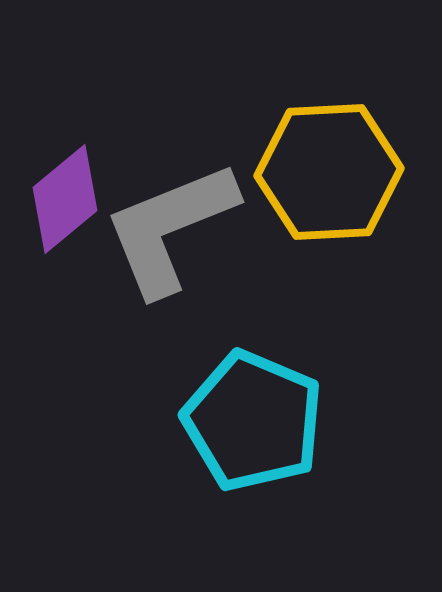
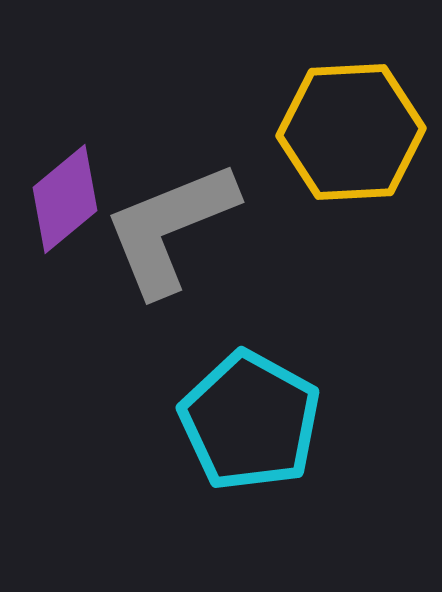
yellow hexagon: moved 22 px right, 40 px up
cyan pentagon: moved 3 px left; rotated 6 degrees clockwise
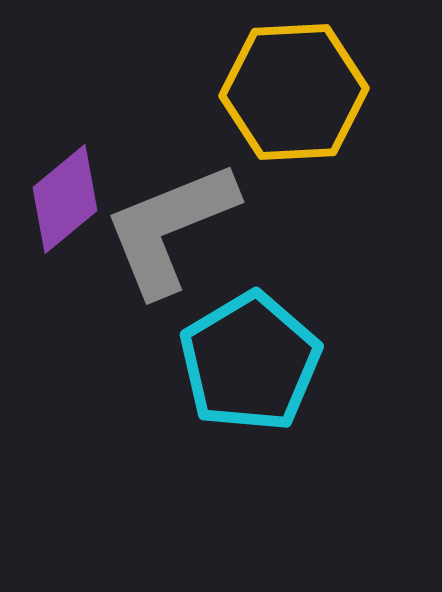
yellow hexagon: moved 57 px left, 40 px up
cyan pentagon: moved 59 px up; rotated 12 degrees clockwise
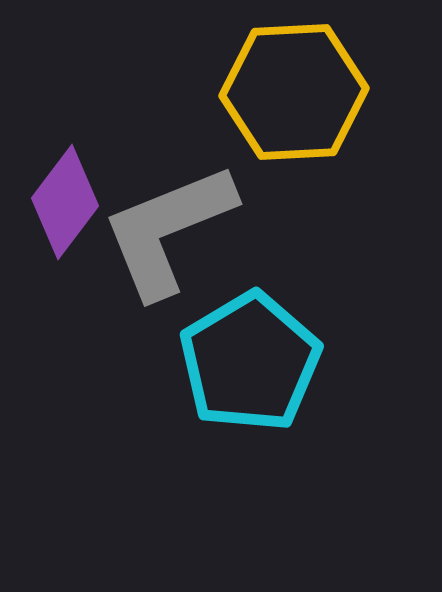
purple diamond: moved 3 px down; rotated 13 degrees counterclockwise
gray L-shape: moved 2 px left, 2 px down
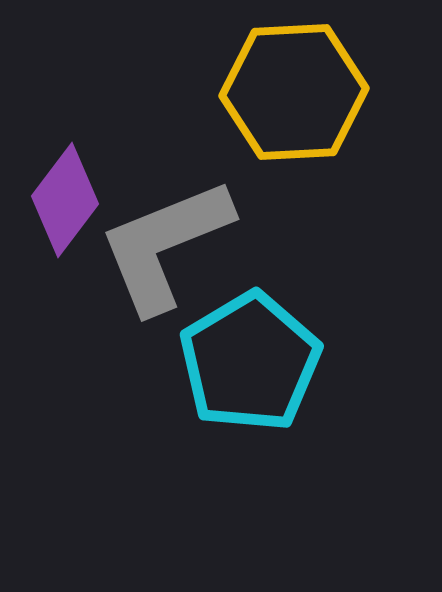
purple diamond: moved 2 px up
gray L-shape: moved 3 px left, 15 px down
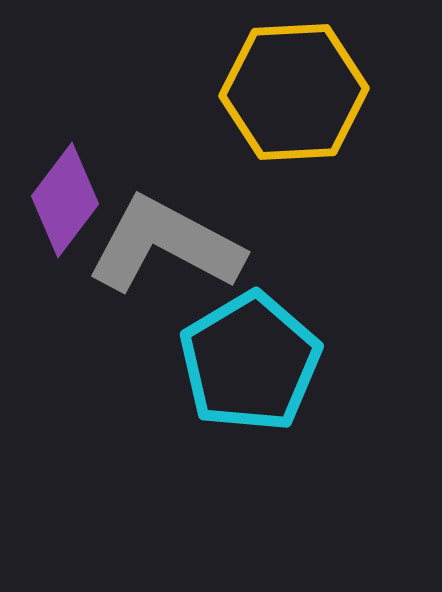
gray L-shape: rotated 50 degrees clockwise
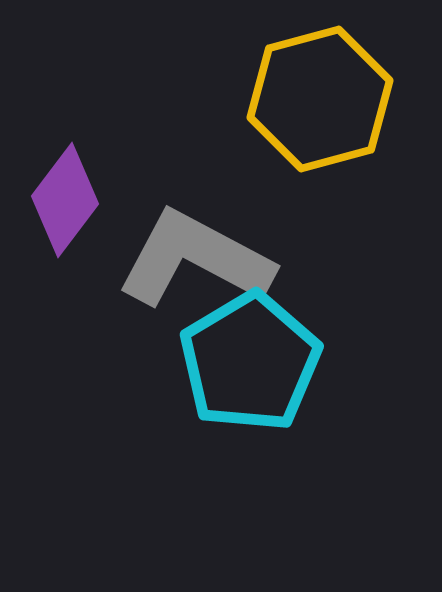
yellow hexagon: moved 26 px right, 7 px down; rotated 12 degrees counterclockwise
gray L-shape: moved 30 px right, 14 px down
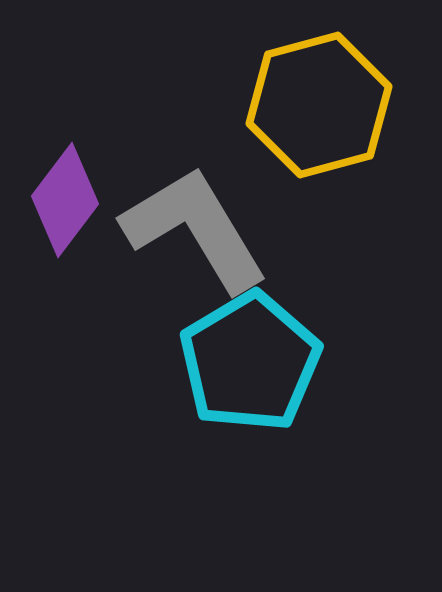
yellow hexagon: moved 1 px left, 6 px down
gray L-shape: moved 30 px up; rotated 31 degrees clockwise
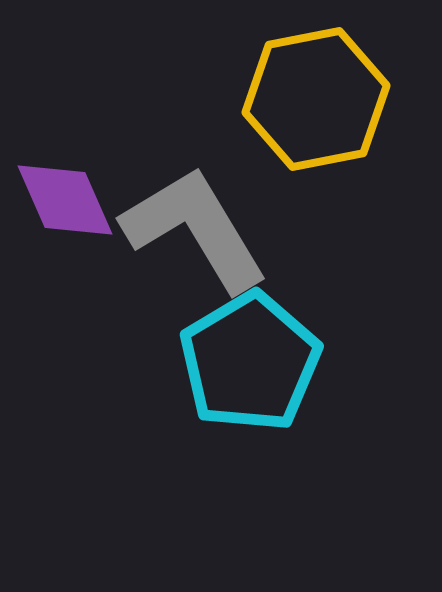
yellow hexagon: moved 3 px left, 6 px up; rotated 4 degrees clockwise
purple diamond: rotated 61 degrees counterclockwise
